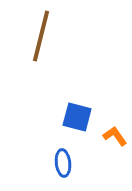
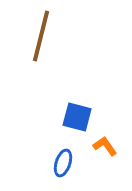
orange L-shape: moved 10 px left, 10 px down
blue ellipse: rotated 24 degrees clockwise
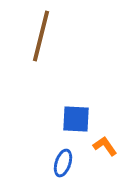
blue square: moved 1 px left, 2 px down; rotated 12 degrees counterclockwise
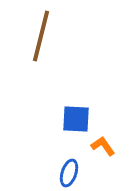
orange L-shape: moved 2 px left
blue ellipse: moved 6 px right, 10 px down
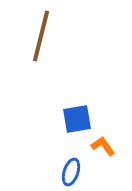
blue square: moved 1 px right; rotated 12 degrees counterclockwise
blue ellipse: moved 2 px right, 1 px up
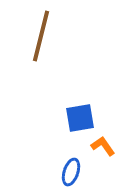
blue square: moved 3 px right, 1 px up
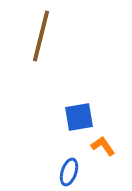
blue square: moved 1 px left, 1 px up
blue ellipse: moved 2 px left
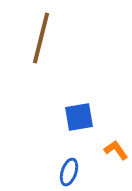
brown line: moved 2 px down
orange L-shape: moved 13 px right, 4 px down
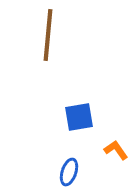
brown line: moved 7 px right, 3 px up; rotated 9 degrees counterclockwise
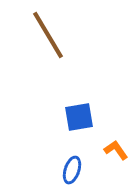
brown line: rotated 36 degrees counterclockwise
blue ellipse: moved 3 px right, 2 px up
